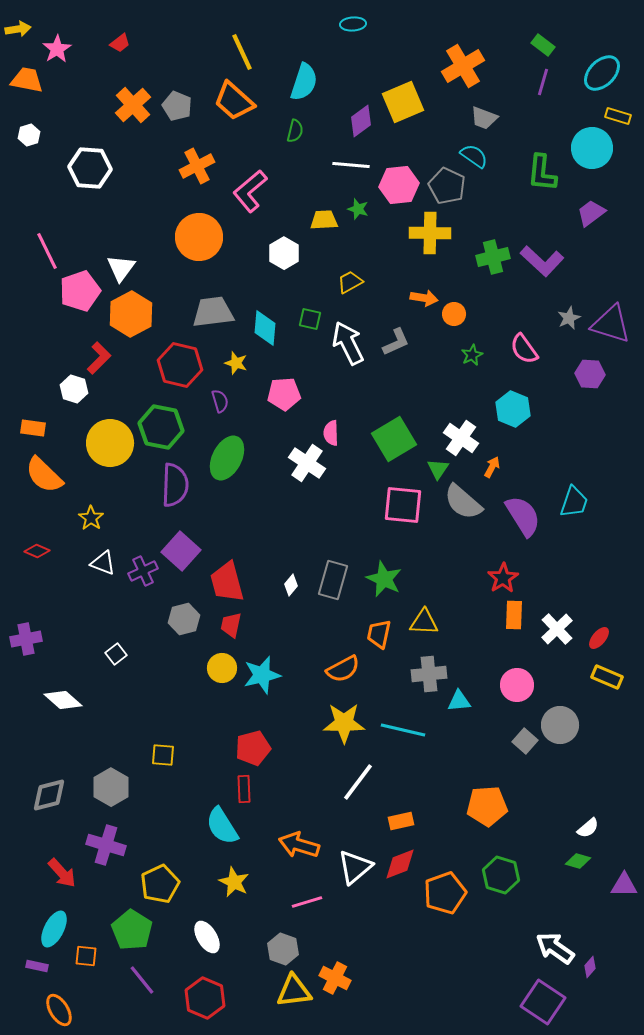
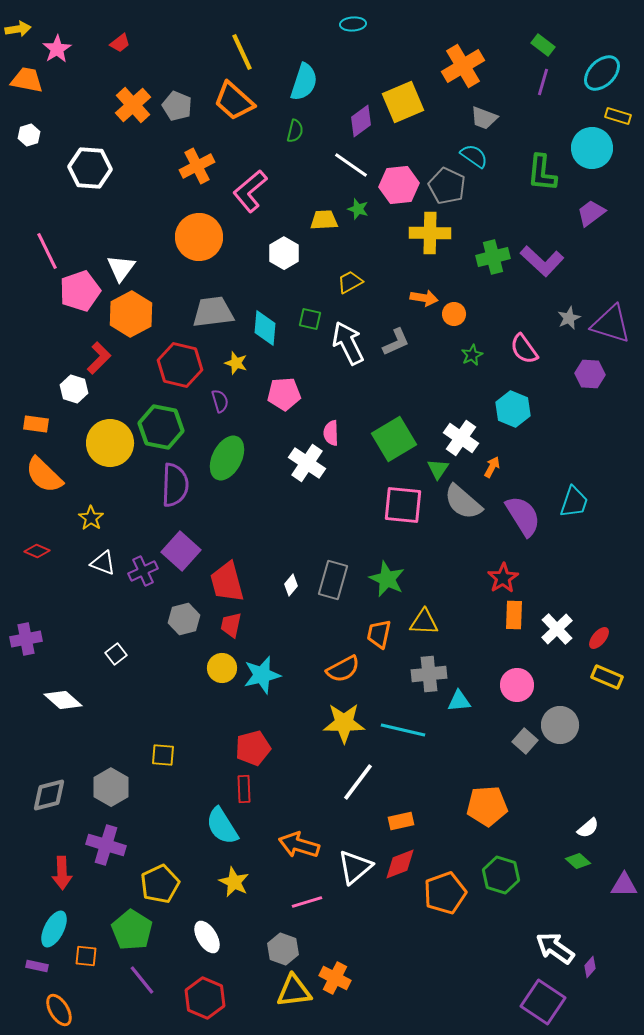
white line at (351, 165): rotated 30 degrees clockwise
orange rectangle at (33, 428): moved 3 px right, 4 px up
green star at (384, 579): moved 3 px right
green diamond at (578, 861): rotated 25 degrees clockwise
red arrow at (62, 873): rotated 40 degrees clockwise
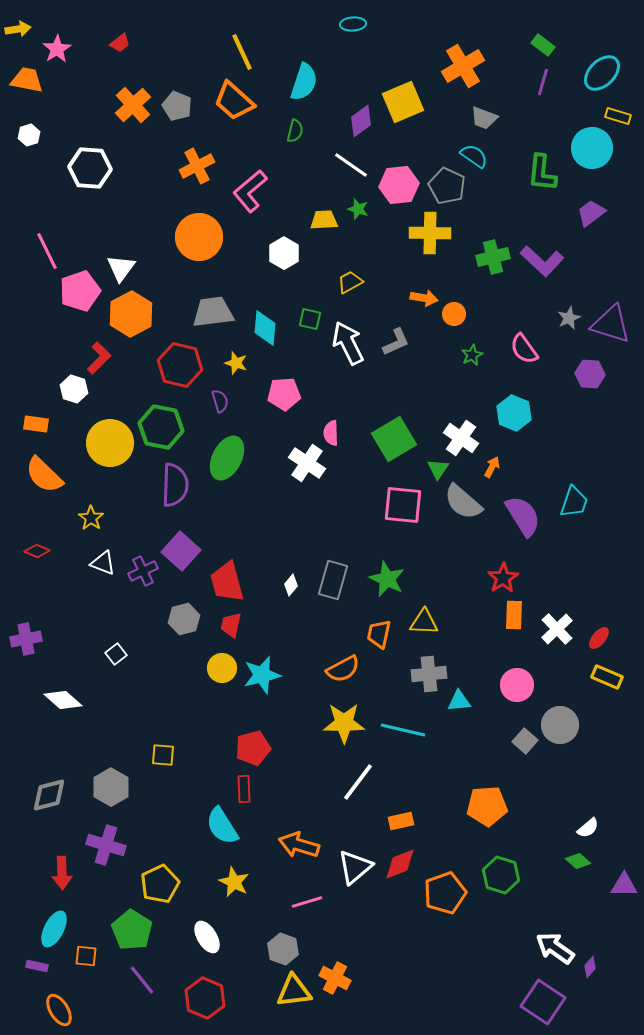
cyan hexagon at (513, 409): moved 1 px right, 4 px down
